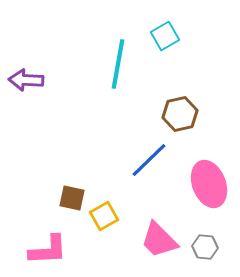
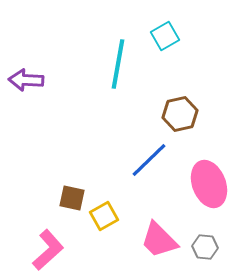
pink L-shape: rotated 39 degrees counterclockwise
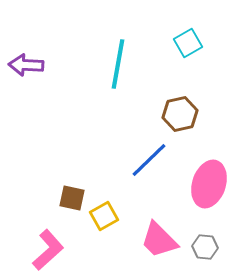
cyan square: moved 23 px right, 7 px down
purple arrow: moved 15 px up
pink ellipse: rotated 39 degrees clockwise
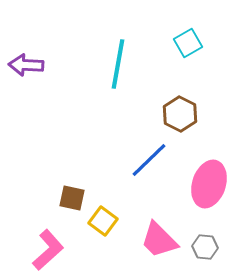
brown hexagon: rotated 20 degrees counterclockwise
yellow square: moved 1 px left, 5 px down; rotated 24 degrees counterclockwise
